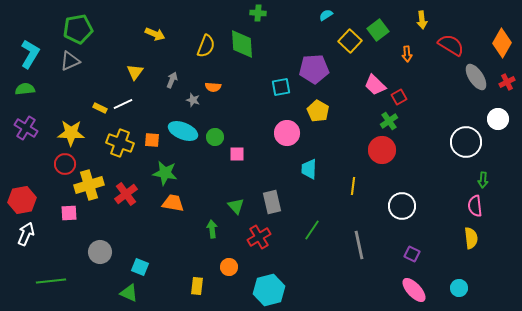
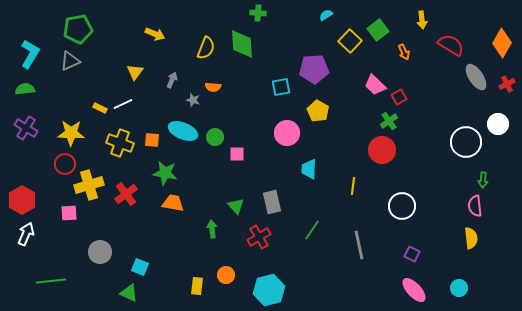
yellow semicircle at (206, 46): moved 2 px down
orange arrow at (407, 54): moved 3 px left, 2 px up; rotated 21 degrees counterclockwise
red cross at (507, 82): moved 2 px down
white circle at (498, 119): moved 5 px down
red hexagon at (22, 200): rotated 20 degrees counterclockwise
orange circle at (229, 267): moved 3 px left, 8 px down
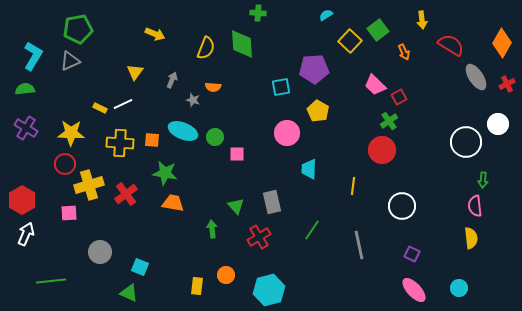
cyan L-shape at (30, 54): moved 3 px right, 2 px down
yellow cross at (120, 143): rotated 16 degrees counterclockwise
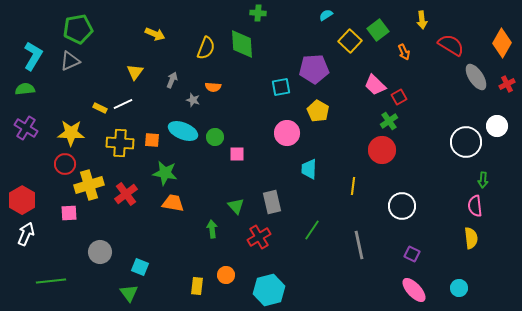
white circle at (498, 124): moved 1 px left, 2 px down
green triangle at (129, 293): rotated 30 degrees clockwise
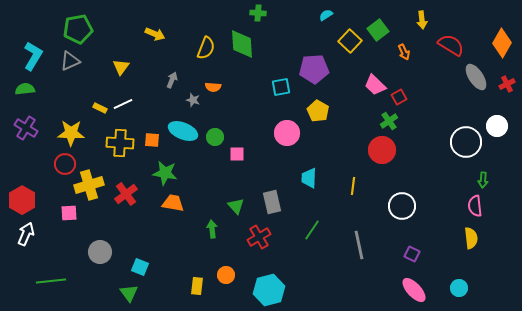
yellow triangle at (135, 72): moved 14 px left, 5 px up
cyan trapezoid at (309, 169): moved 9 px down
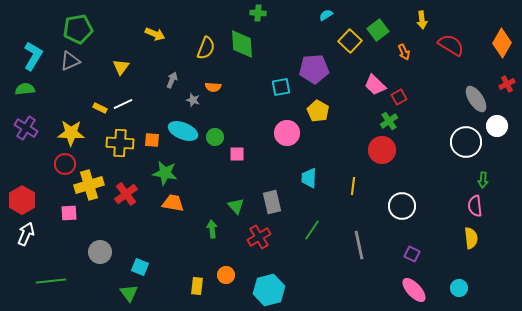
gray ellipse at (476, 77): moved 22 px down
